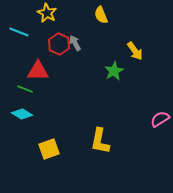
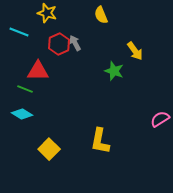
yellow star: rotated 12 degrees counterclockwise
red hexagon: rotated 10 degrees clockwise
green star: rotated 24 degrees counterclockwise
yellow square: rotated 25 degrees counterclockwise
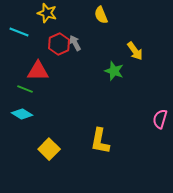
pink semicircle: rotated 42 degrees counterclockwise
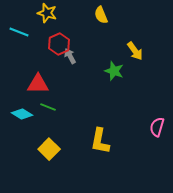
gray arrow: moved 5 px left, 13 px down
red triangle: moved 13 px down
green line: moved 23 px right, 18 px down
pink semicircle: moved 3 px left, 8 px down
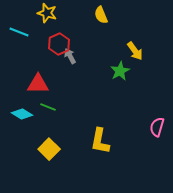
green star: moved 6 px right; rotated 24 degrees clockwise
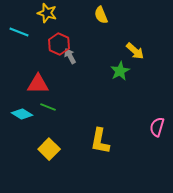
red hexagon: rotated 10 degrees counterclockwise
yellow arrow: rotated 12 degrees counterclockwise
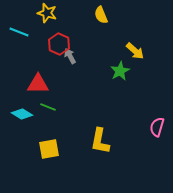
yellow square: rotated 35 degrees clockwise
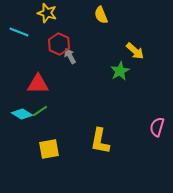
green line: moved 8 px left, 4 px down; rotated 56 degrees counterclockwise
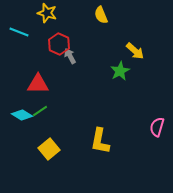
cyan diamond: moved 1 px down
yellow square: rotated 30 degrees counterclockwise
